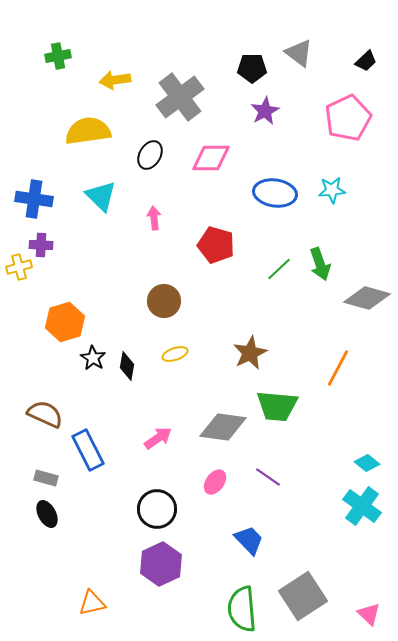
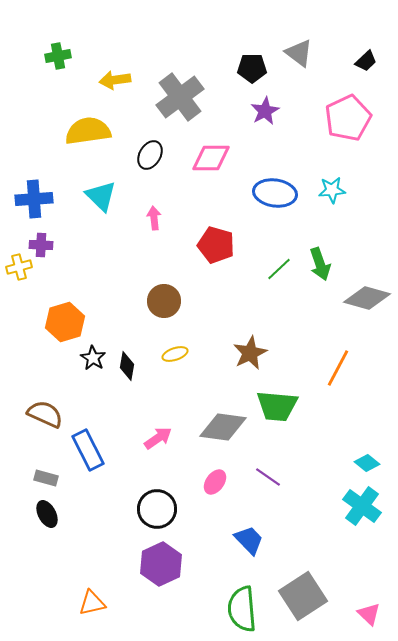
blue cross at (34, 199): rotated 12 degrees counterclockwise
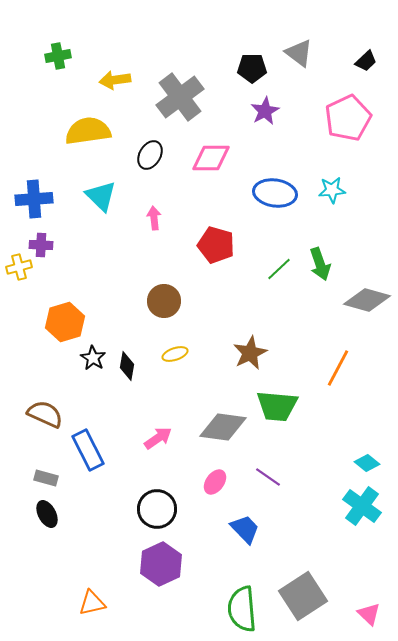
gray diamond at (367, 298): moved 2 px down
blue trapezoid at (249, 540): moved 4 px left, 11 px up
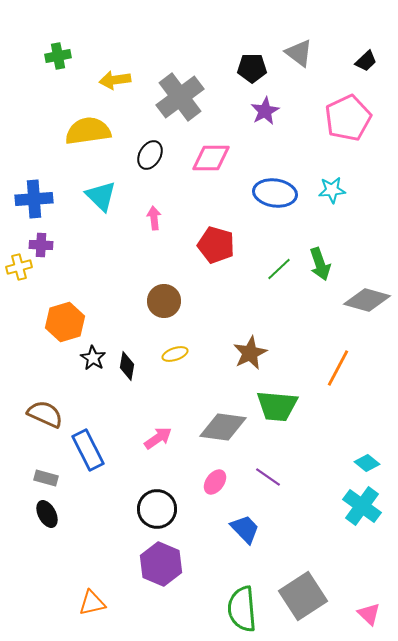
purple hexagon at (161, 564): rotated 12 degrees counterclockwise
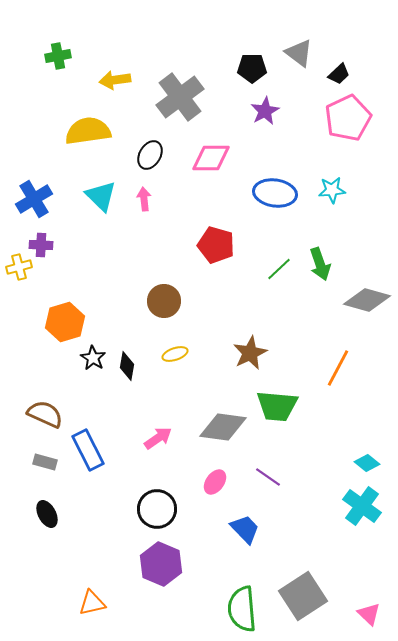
black trapezoid at (366, 61): moved 27 px left, 13 px down
blue cross at (34, 199): rotated 27 degrees counterclockwise
pink arrow at (154, 218): moved 10 px left, 19 px up
gray rectangle at (46, 478): moved 1 px left, 16 px up
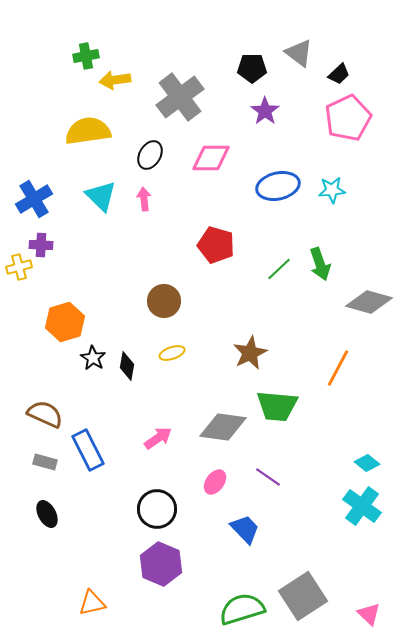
green cross at (58, 56): moved 28 px right
purple star at (265, 111): rotated 8 degrees counterclockwise
blue ellipse at (275, 193): moved 3 px right, 7 px up; rotated 21 degrees counterclockwise
gray diamond at (367, 300): moved 2 px right, 2 px down
yellow ellipse at (175, 354): moved 3 px left, 1 px up
green semicircle at (242, 609): rotated 78 degrees clockwise
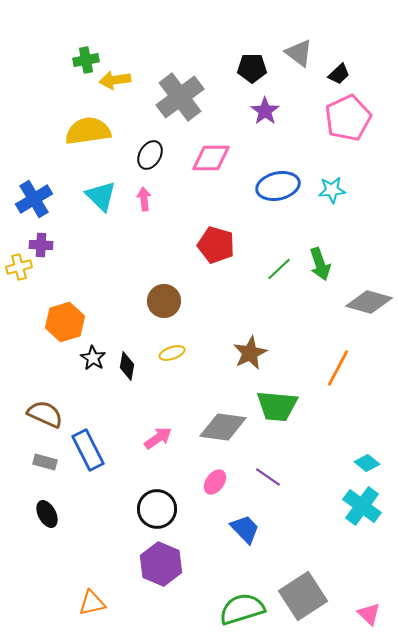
green cross at (86, 56): moved 4 px down
